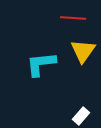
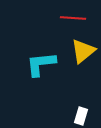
yellow triangle: rotated 16 degrees clockwise
white rectangle: rotated 24 degrees counterclockwise
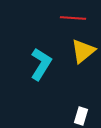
cyan L-shape: rotated 128 degrees clockwise
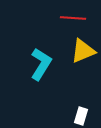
yellow triangle: rotated 16 degrees clockwise
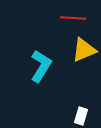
yellow triangle: moved 1 px right, 1 px up
cyan L-shape: moved 2 px down
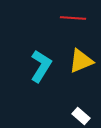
yellow triangle: moved 3 px left, 11 px down
white rectangle: rotated 66 degrees counterclockwise
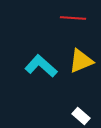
cyan L-shape: rotated 80 degrees counterclockwise
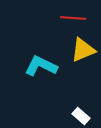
yellow triangle: moved 2 px right, 11 px up
cyan L-shape: rotated 16 degrees counterclockwise
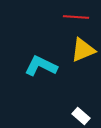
red line: moved 3 px right, 1 px up
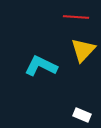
yellow triangle: rotated 24 degrees counterclockwise
white rectangle: moved 1 px right, 1 px up; rotated 18 degrees counterclockwise
